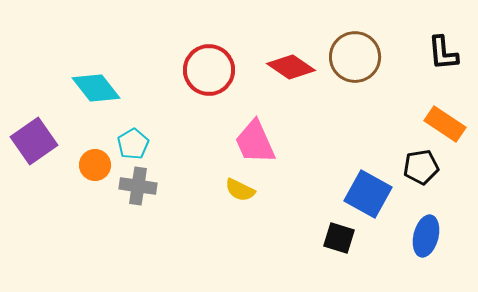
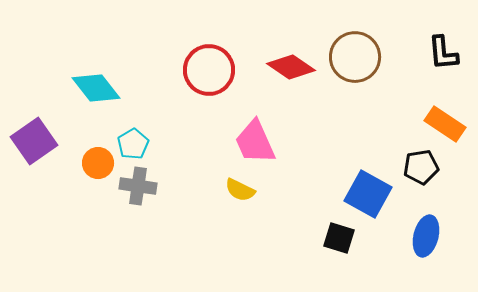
orange circle: moved 3 px right, 2 px up
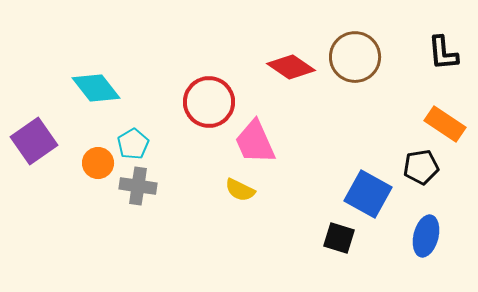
red circle: moved 32 px down
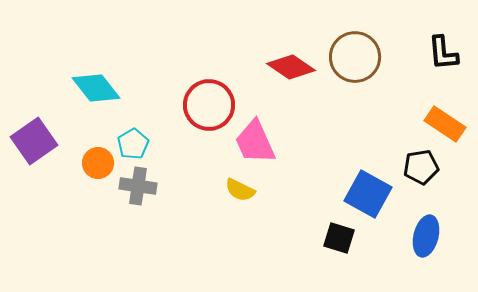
red circle: moved 3 px down
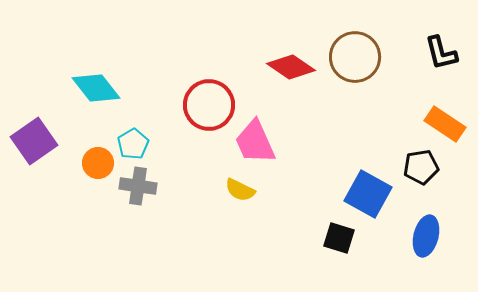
black L-shape: moved 2 px left; rotated 9 degrees counterclockwise
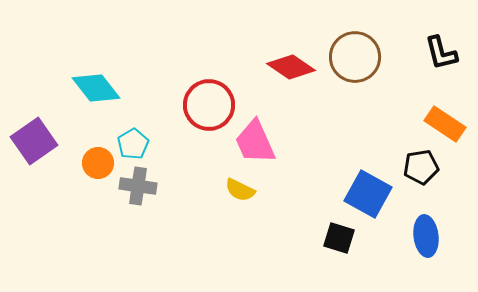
blue ellipse: rotated 21 degrees counterclockwise
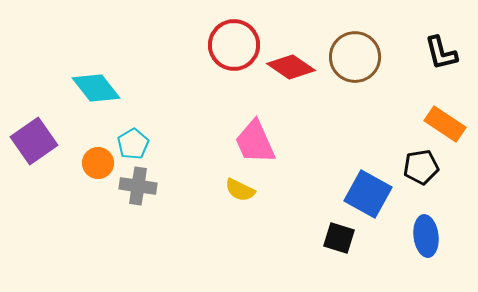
red circle: moved 25 px right, 60 px up
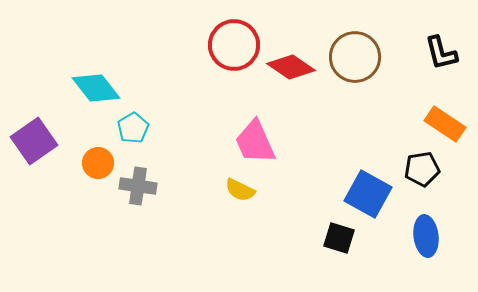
cyan pentagon: moved 16 px up
black pentagon: moved 1 px right, 2 px down
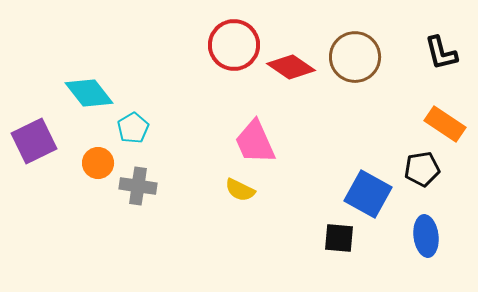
cyan diamond: moved 7 px left, 5 px down
purple square: rotated 9 degrees clockwise
black square: rotated 12 degrees counterclockwise
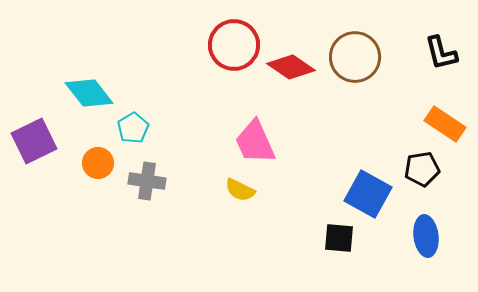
gray cross: moved 9 px right, 5 px up
